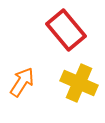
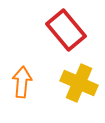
orange arrow: rotated 28 degrees counterclockwise
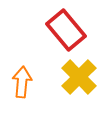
yellow cross: moved 6 px up; rotated 21 degrees clockwise
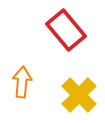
yellow cross: moved 18 px down
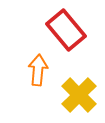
orange arrow: moved 16 px right, 12 px up
